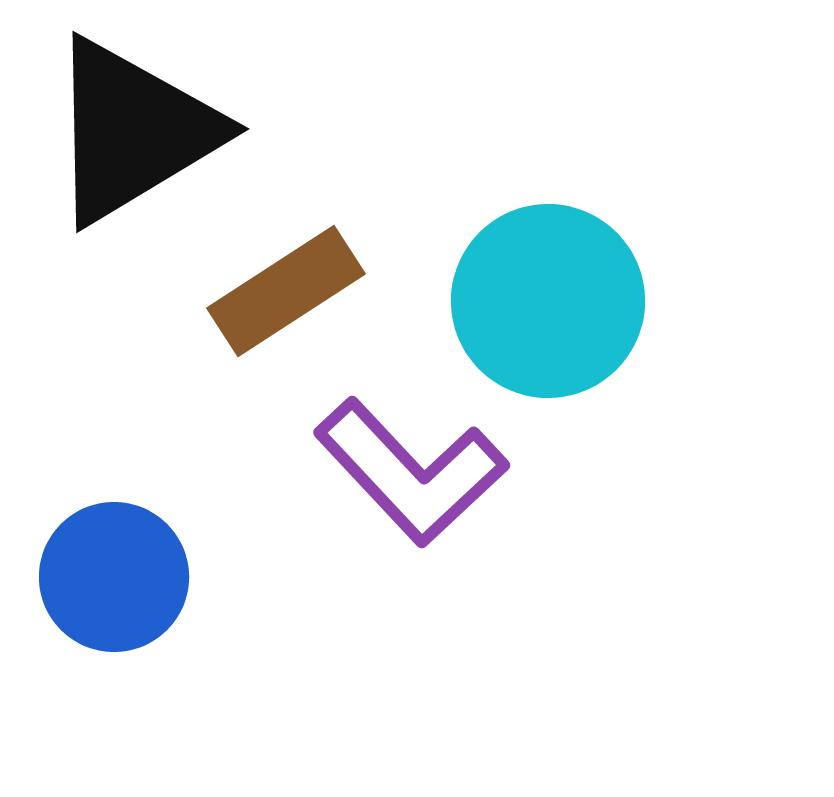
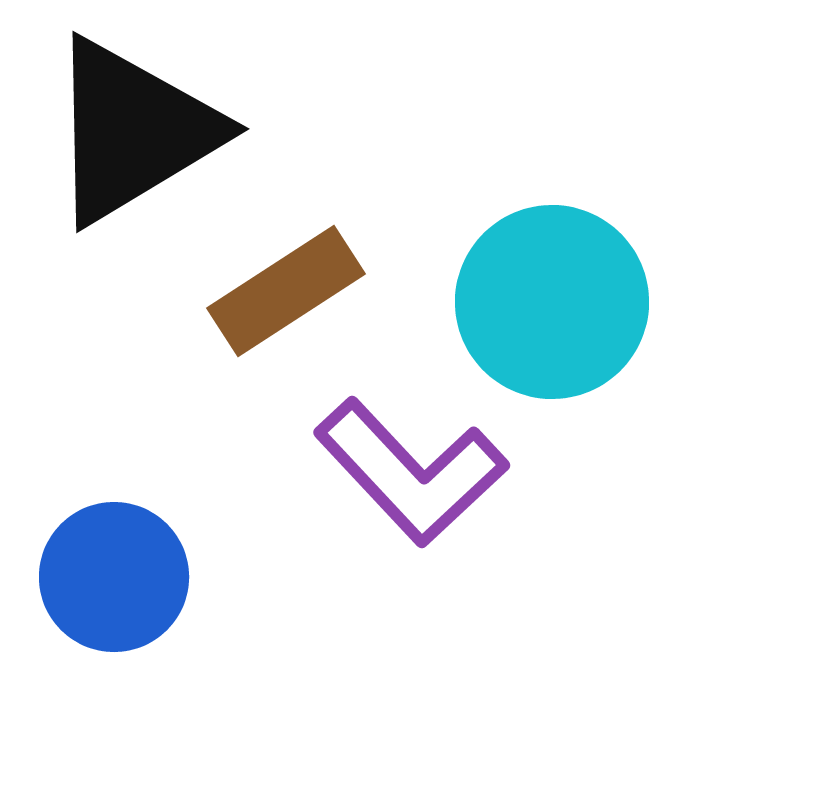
cyan circle: moved 4 px right, 1 px down
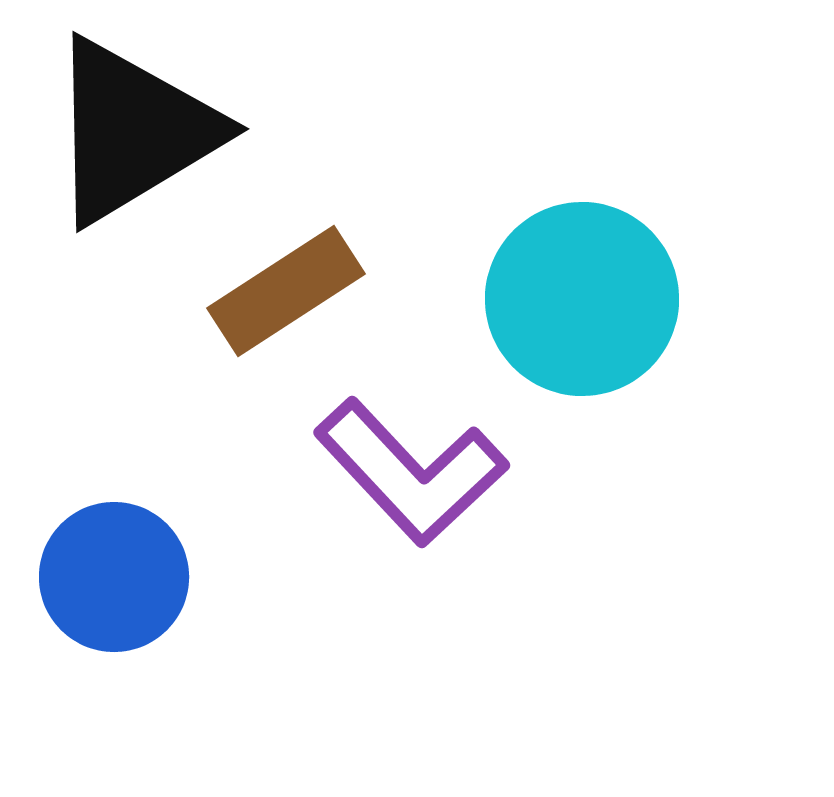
cyan circle: moved 30 px right, 3 px up
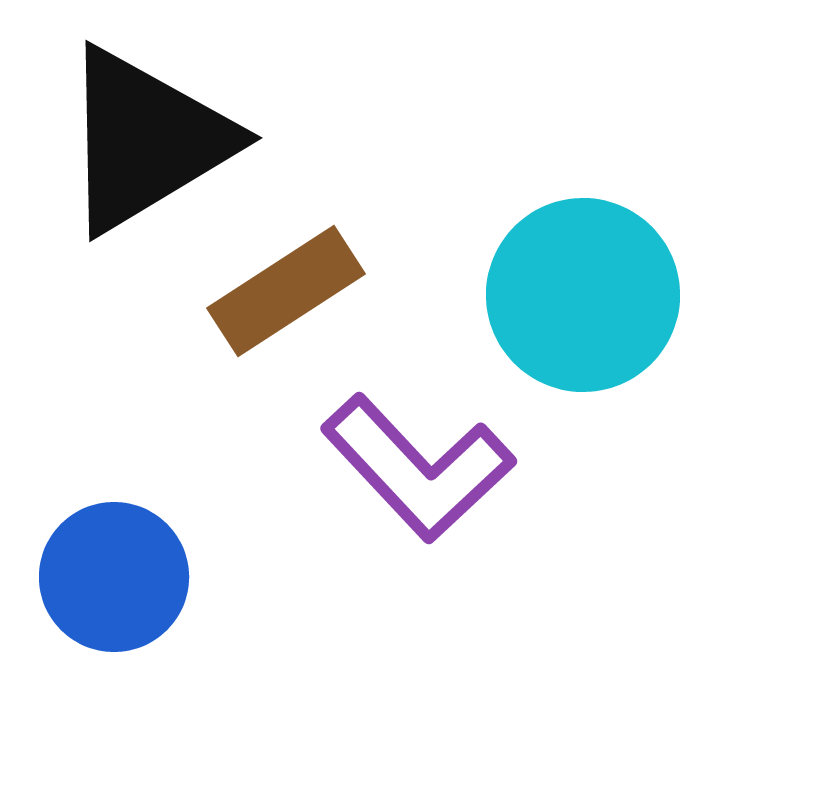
black triangle: moved 13 px right, 9 px down
cyan circle: moved 1 px right, 4 px up
purple L-shape: moved 7 px right, 4 px up
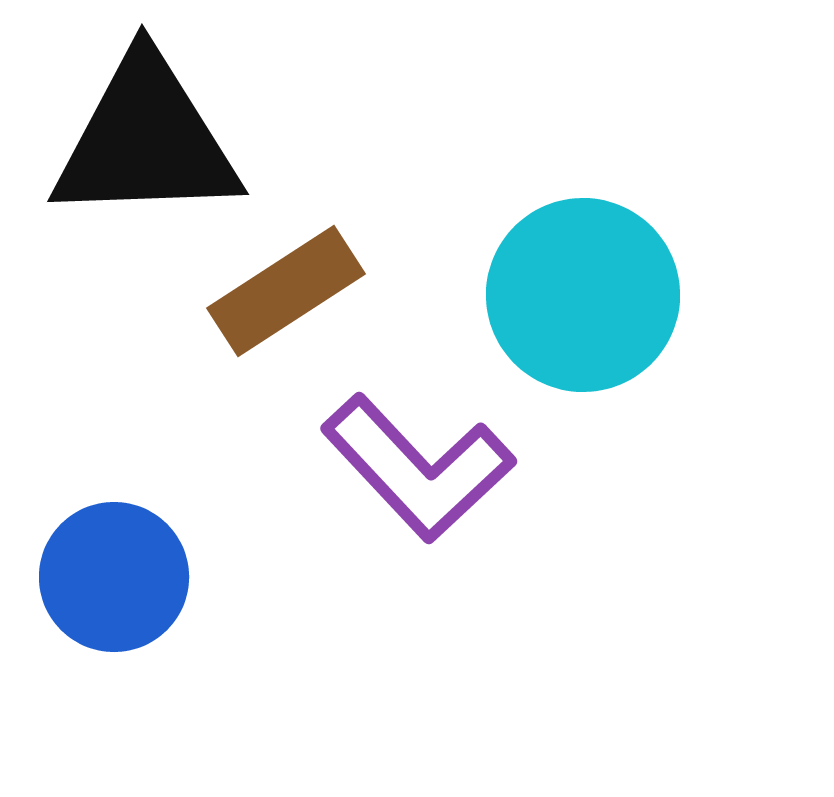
black triangle: rotated 29 degrees clockwise
